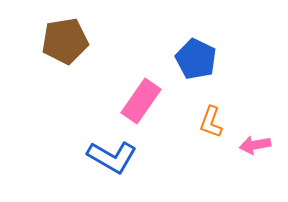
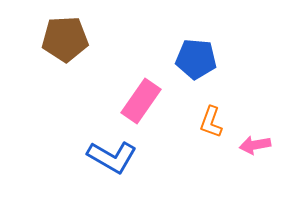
brown pentagon: moved 2 px up; rotated 6 degrees clockwise
blue pentagon: rotated 21 degrees counterclockwise
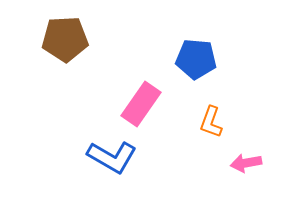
pink rectangle: moved 3 px down
pink arrow: moved 9 px left, 18 px down
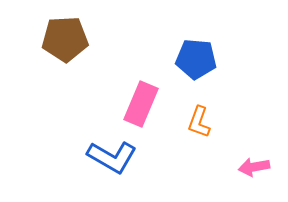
pink rectangle: rotated 12 degrees counterclockwise
orange L-shape: moved 12 px left
pink arrow: moved 8 px right, 4 px down
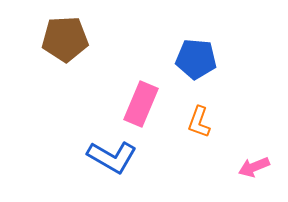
pink arrow: rotated 12 degrees counterclockwise
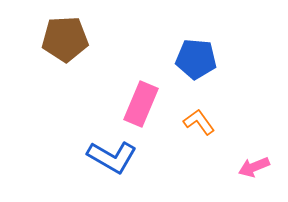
orange L-shape: rotated 124 degrees clockwise
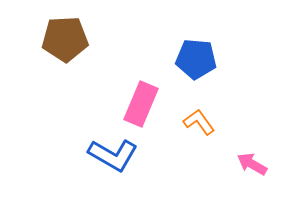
blue L-shape: moved 1 px right, 2 px up
pink arrow: moved 2 px left, 3 px up; rotated 52 degrees clockwise
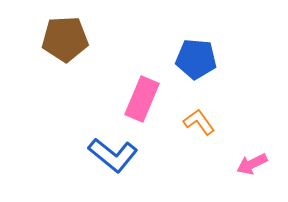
pink rectangle: moved 1 px right, 5 px up
blue L-shape: rotated 9 degrees clockwise
pink arrow: rotated 56 degrees counterclockwise
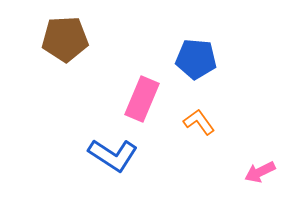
blue L-shape: rotated 6 degrees counterclockwise
pink arrow: moved 8 px right, 8 px down
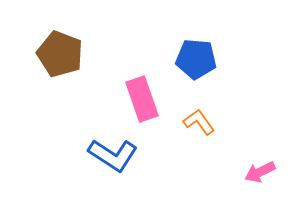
brown pentagon: moved 5 px left, 15 px down; rotated 24 degrees clockwise
pink rectangle: rotated 42 degrees counterclockwise
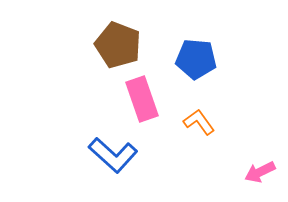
brown pentagon: moved 58 px right, 9 px up
blue L-shape: rotated 9 degrees clockwise
